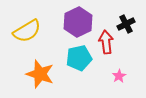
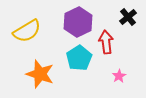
black cross: moved 2 px right, 7 px up; rotated 12 degrees counterclockwise
cyan pentagon: rotated 20 degrees counterclockwise
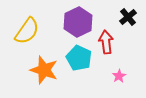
yellow semicircle: rotated 24 degrees counterclockwise
cyan pentagon: rotated 15 degrees counterclockwise
orange star: moved 4 px right, 4 px up
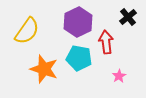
cyan pentagon: rotated 15 degrees counterclockwise
orange star: moved 1 px up
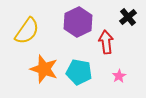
cyan pentagon: moved 14 px down
